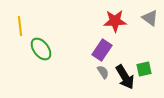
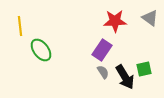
green ellipse: moved 1 px down
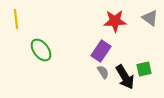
yellow line: moved 4 px left, 7 px up
purple rectangle: moved 1 px left, 1 px down
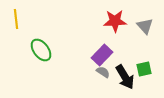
gray triangle: moved 5 px left, 8 px down; rotated 12 degrees clockwise
purple rectangle: moved 1 px right, 4 px down; rotated 10 degrees clockwise
gray semicircle: rotated 24 degrees counterclockwise
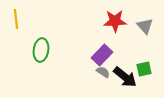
green ellipse: rotated 45 degrees clockwise
black arrow: rotated 20 degrees counterclockwise
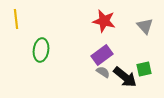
red star: moved 11 px left; rotated 15 degrees clockwise
purple rectangle: rotated 10 degrees clockwise
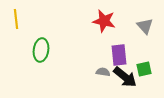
purple rectangle: moved 17 px right; rotated 60 degrees counterclockwise
gray semicircle: rotated 24 degrees counterclockwise
